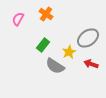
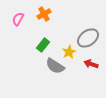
orange cross: moved 2 px left; rotated 24 degrees clockwise
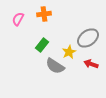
orange cross: rotated 24 degrees clockwise
green rectangle: moved 1 px left
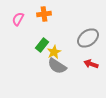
yellow star: moved 15 px left
gray semicircle: moved 2 px right
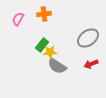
yellow star: moved 4 px left; rotated 24 degrees clockwise
red arrow: rotated 40 degrees counterclockwise
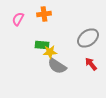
green rectangle: rotated 56 degrees clockwise
red arrow: rotated 72 degrees clockwise
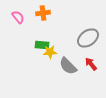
orange cross: moved 1 px left, 1 px up
pink semicircle: moved 2 px up; rotated 112 degrees clockwise
gray semicircle: moved 11 px right; rotated 12 degrees clockwise
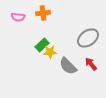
pink semicircle: rotated 136 degrees clockwise
green rectangle: rotated 48 degrees counterclockwise
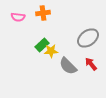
yellow star: moved 1 px right, 1 px up
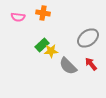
orange cross: rotated 16 degrees clockwise
